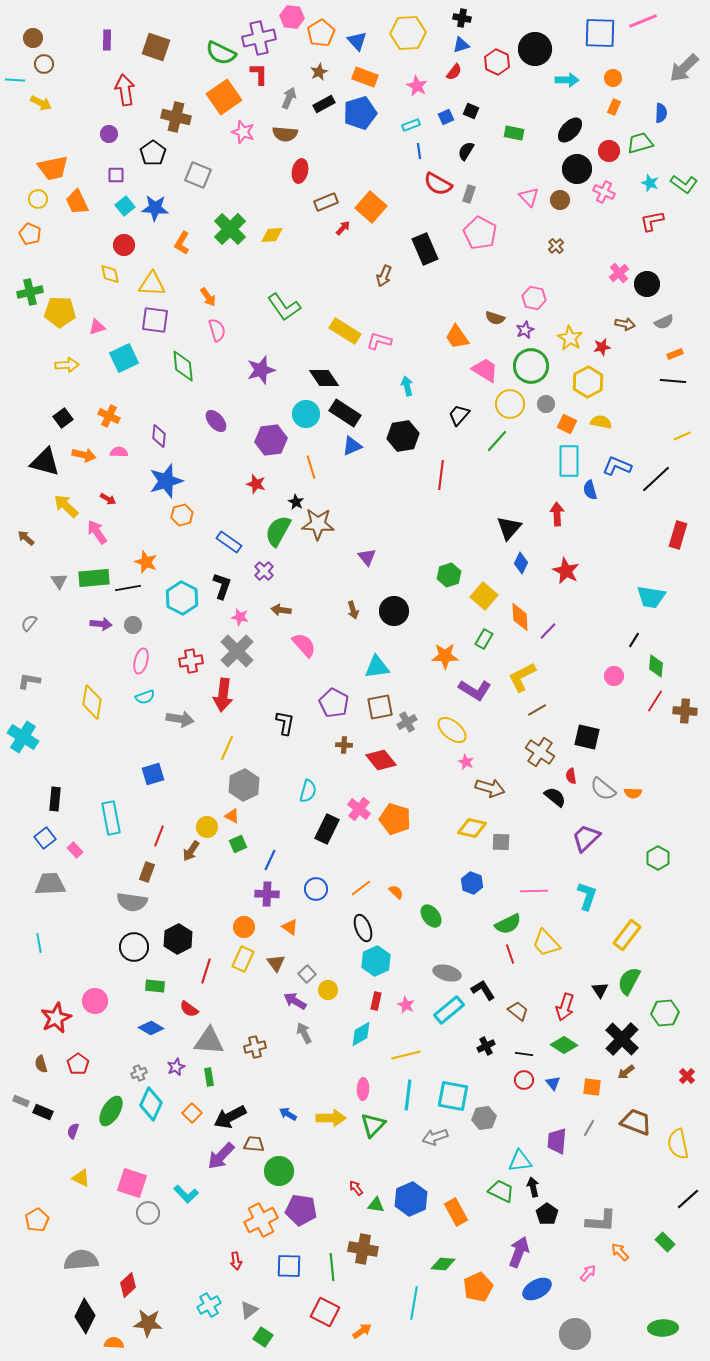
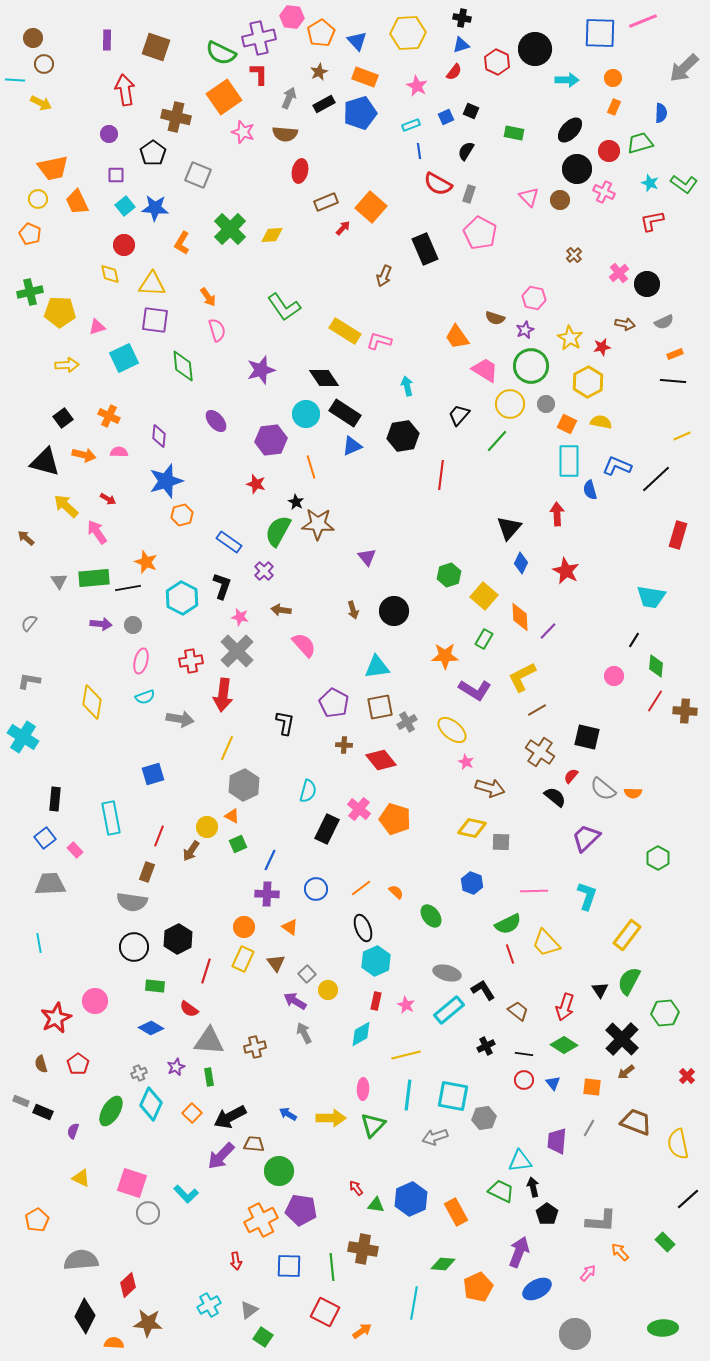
brown cross at (556, 246): moved 18 px right, 9 px down
red semicircle at (571, 776): rotated 49 degrees clockwise
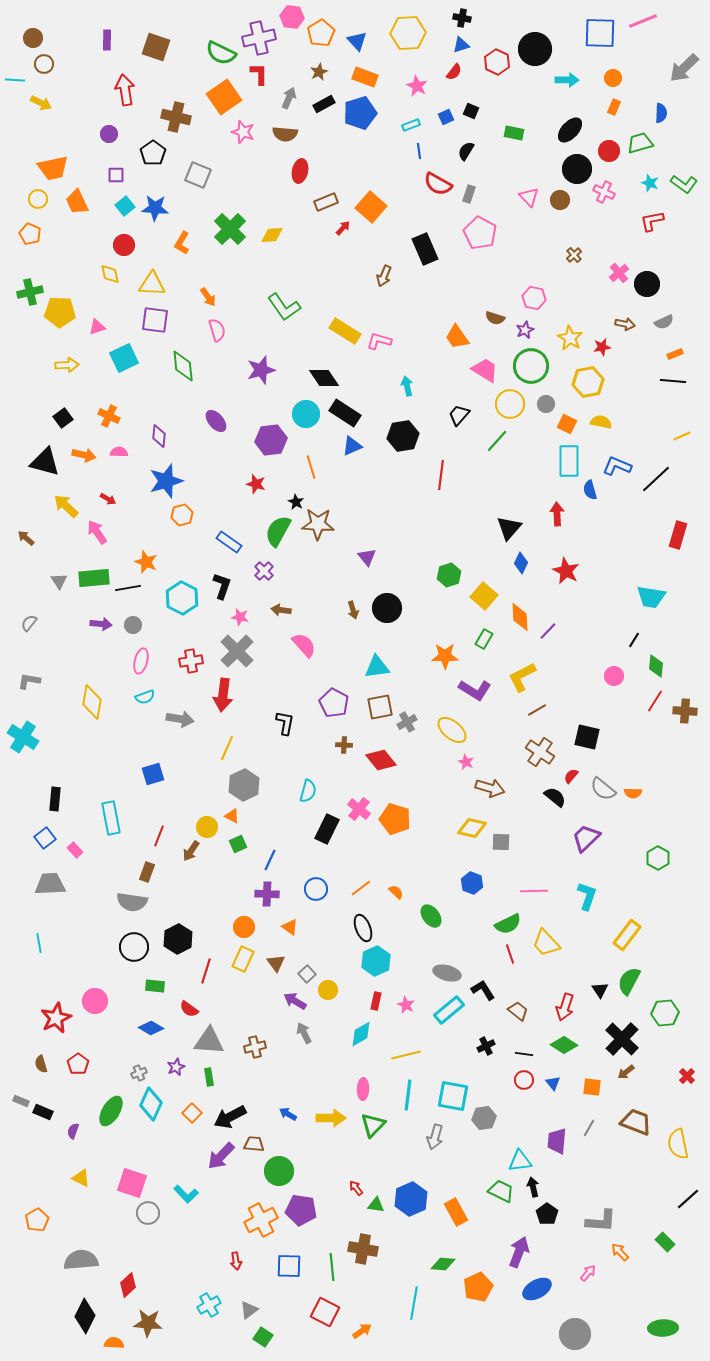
yellow hexagon at (588, 382): rotated 16 degrees clockwise
black circle at (394, 611): moved 7 px left, 3 px up
gray arrow at (435, 1137): rotated 55 degrees counterclockwise
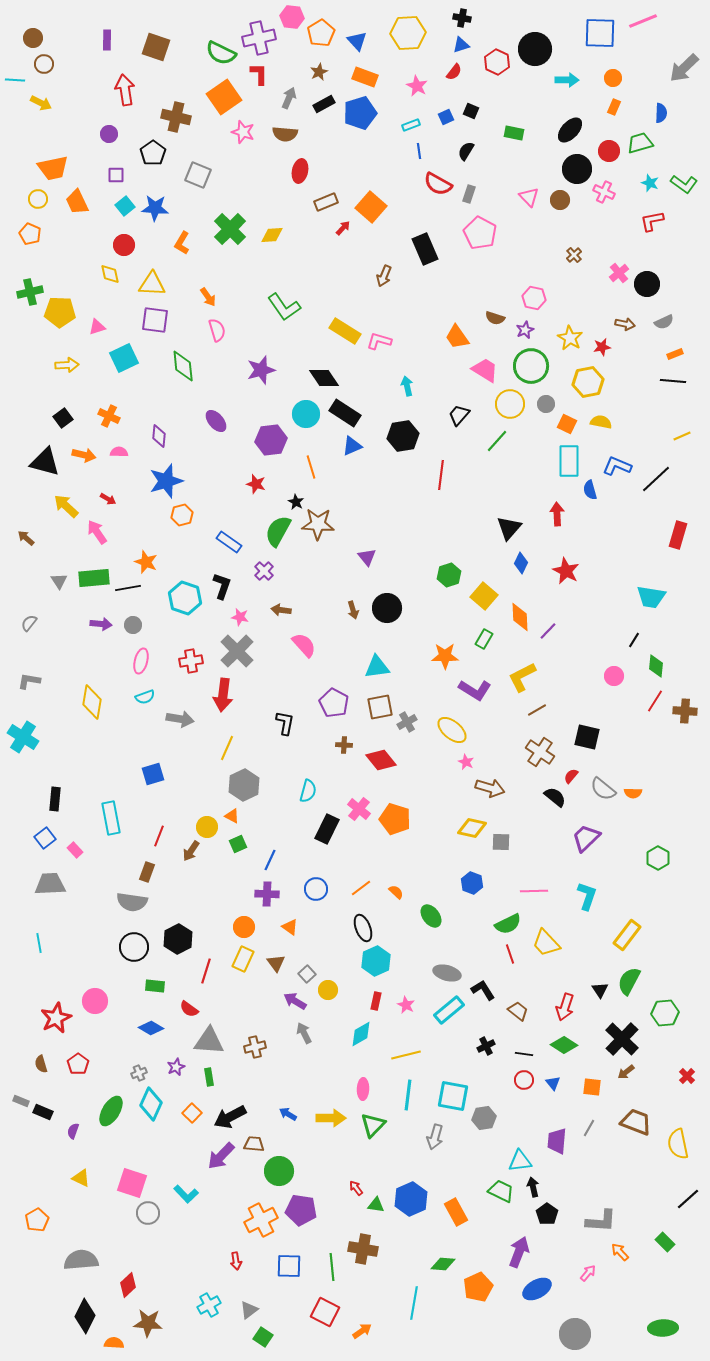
cyan hexagon at (182, 598): moved 3 px right; rotated 8 degrees counterclockwise
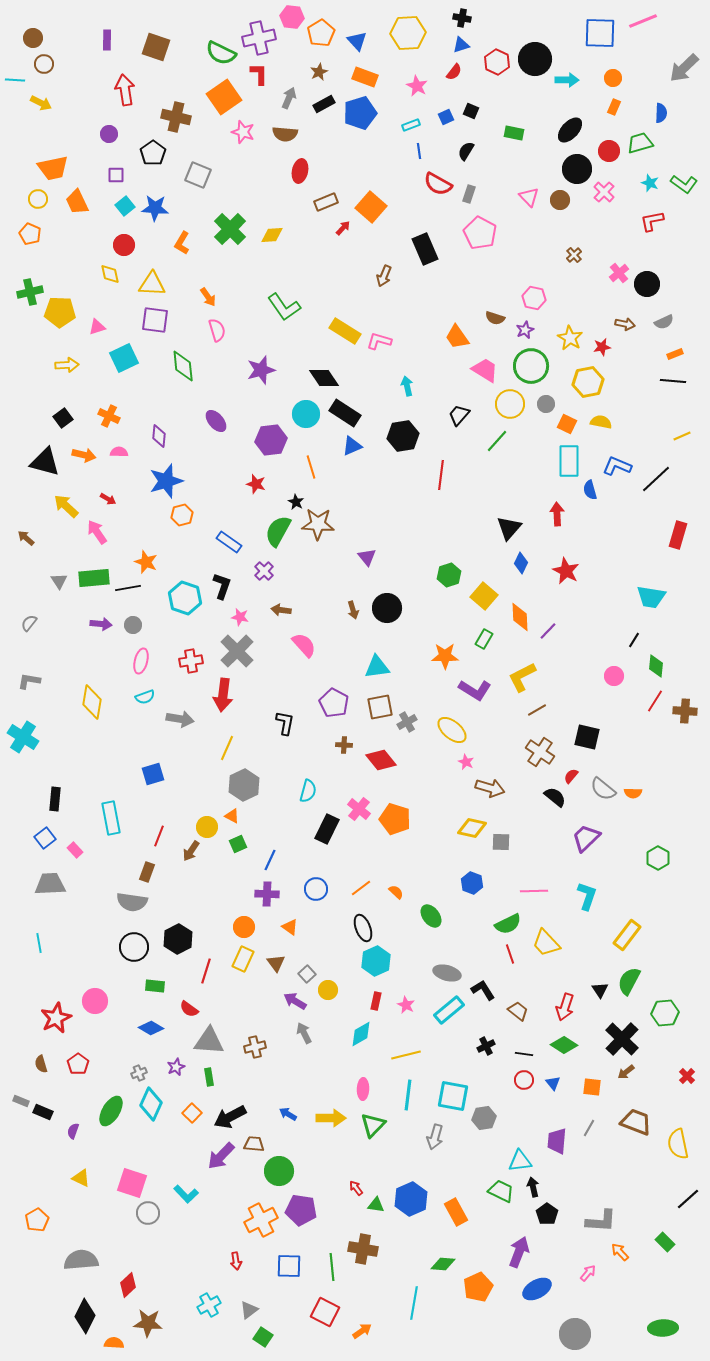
black circle at (535, 49): moved 10 px down
pink cross at (604, 192): rotated 20 degrees clockwise
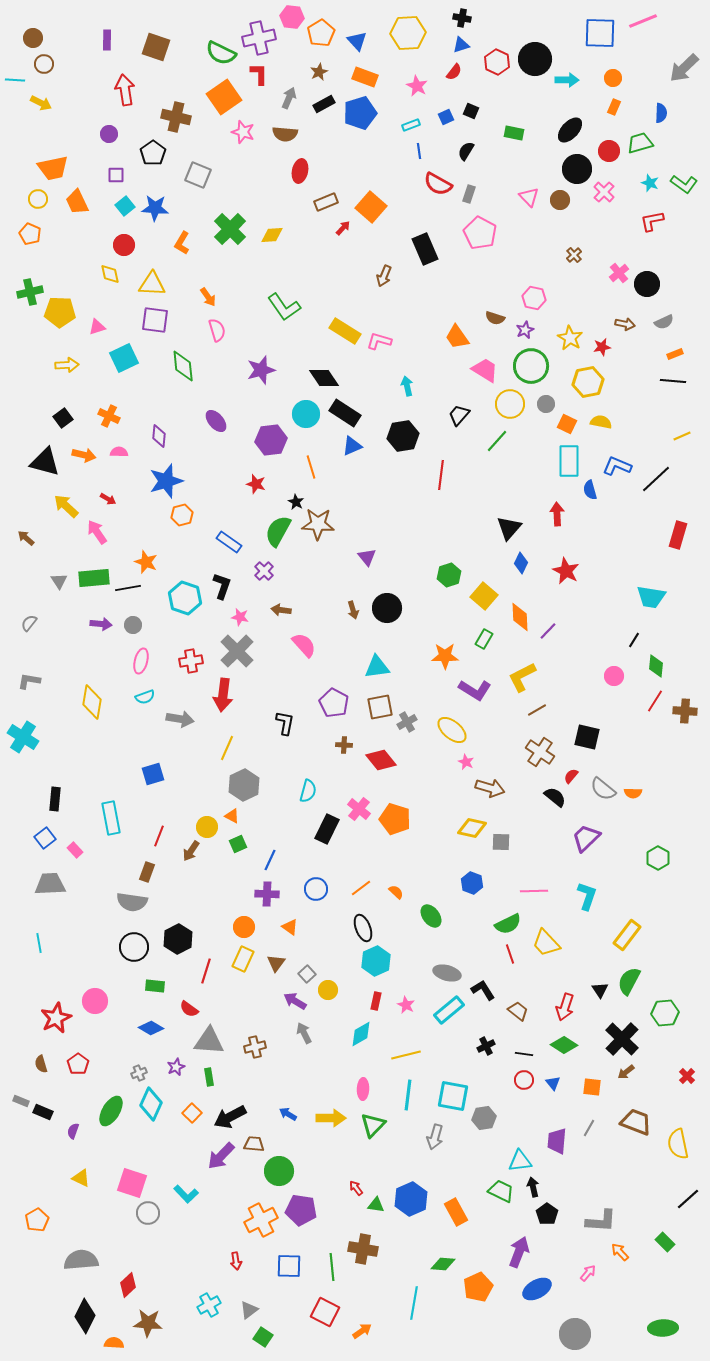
brown triangle at (276, 963): rotated 12 degrees clockwise
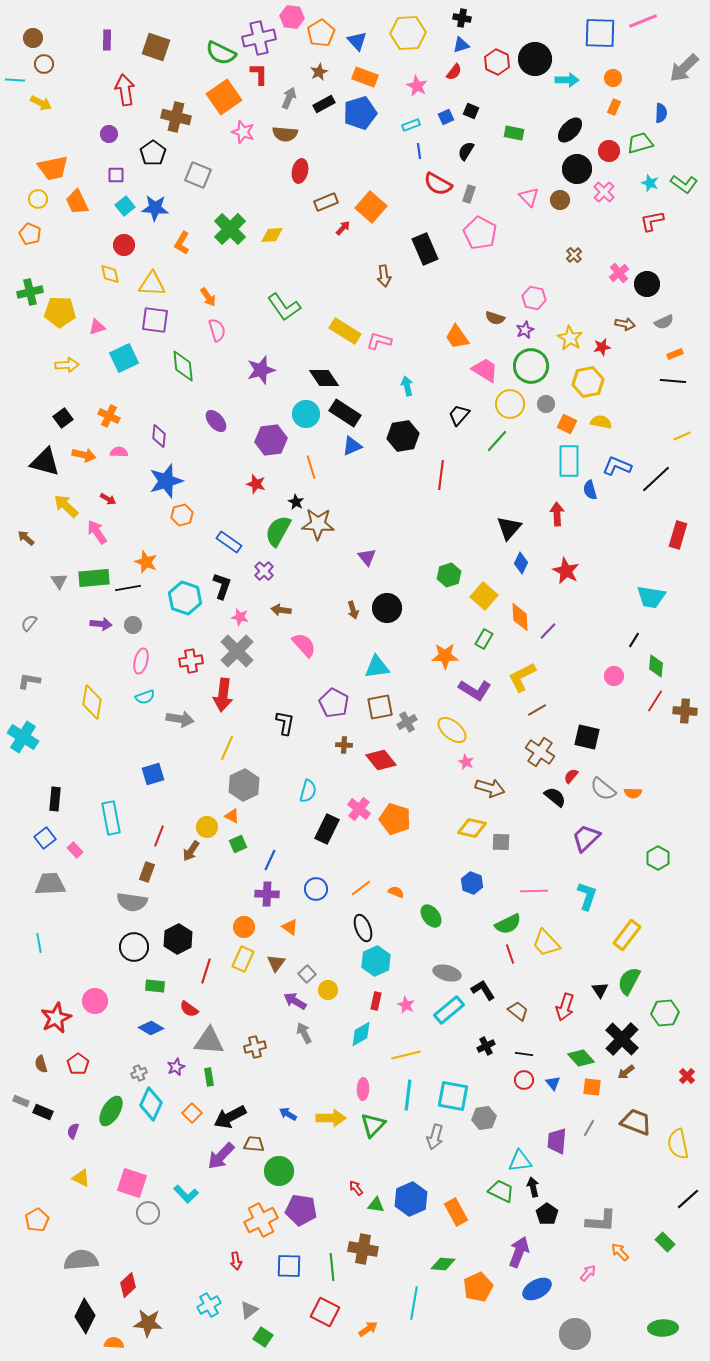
brown arrow at (384, 276): rotated 30 degrees counterclockwise
orange semicircle at (396, 892): rotated 21 degrees counterclockwise
green diamond at (564, 1045): moved 17 px right, 13 px down; rotated 16 degrees clockwise
orange arrow at (362, 1331): moved 6 px right, 2 px up
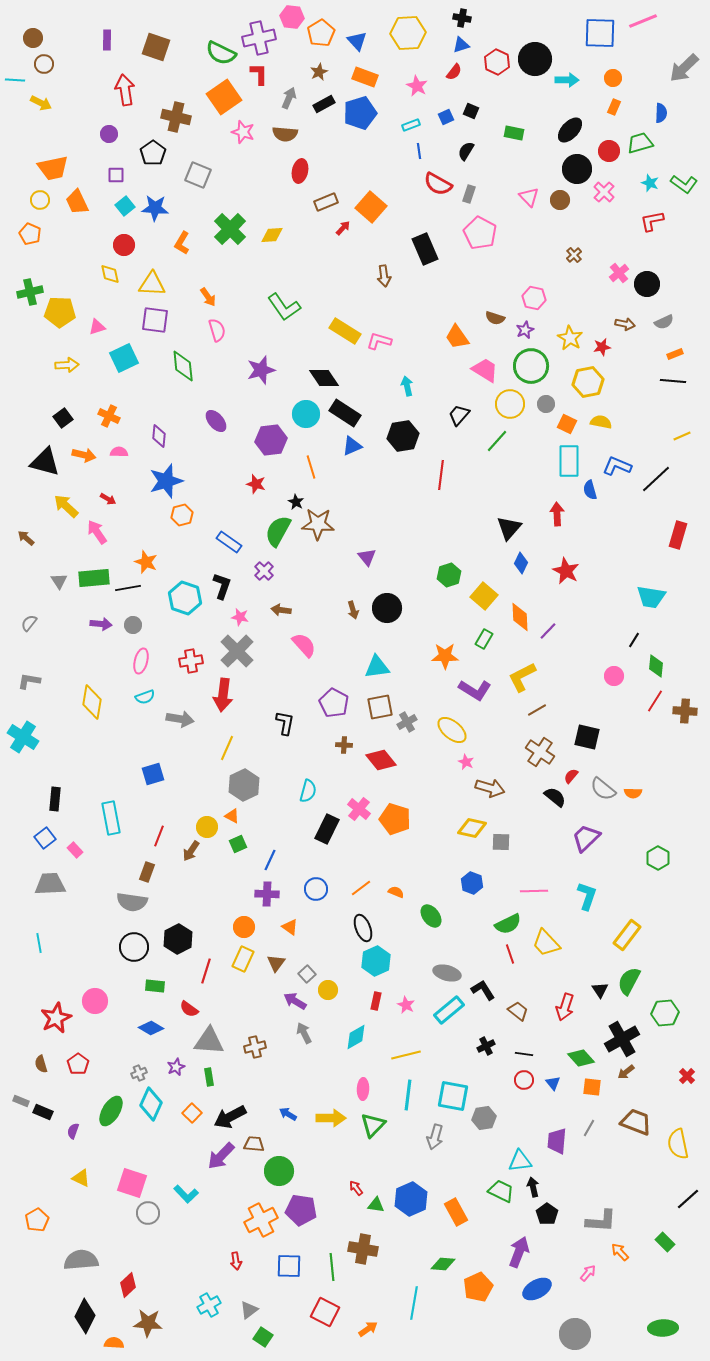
yellow circle at (38, 199): moved 2 px right, 1 px down
cyan diamond at (361, 1034): moved 5 px left, 3 px down
black cross at (622, 1039): rotated 16 degrees clockwise
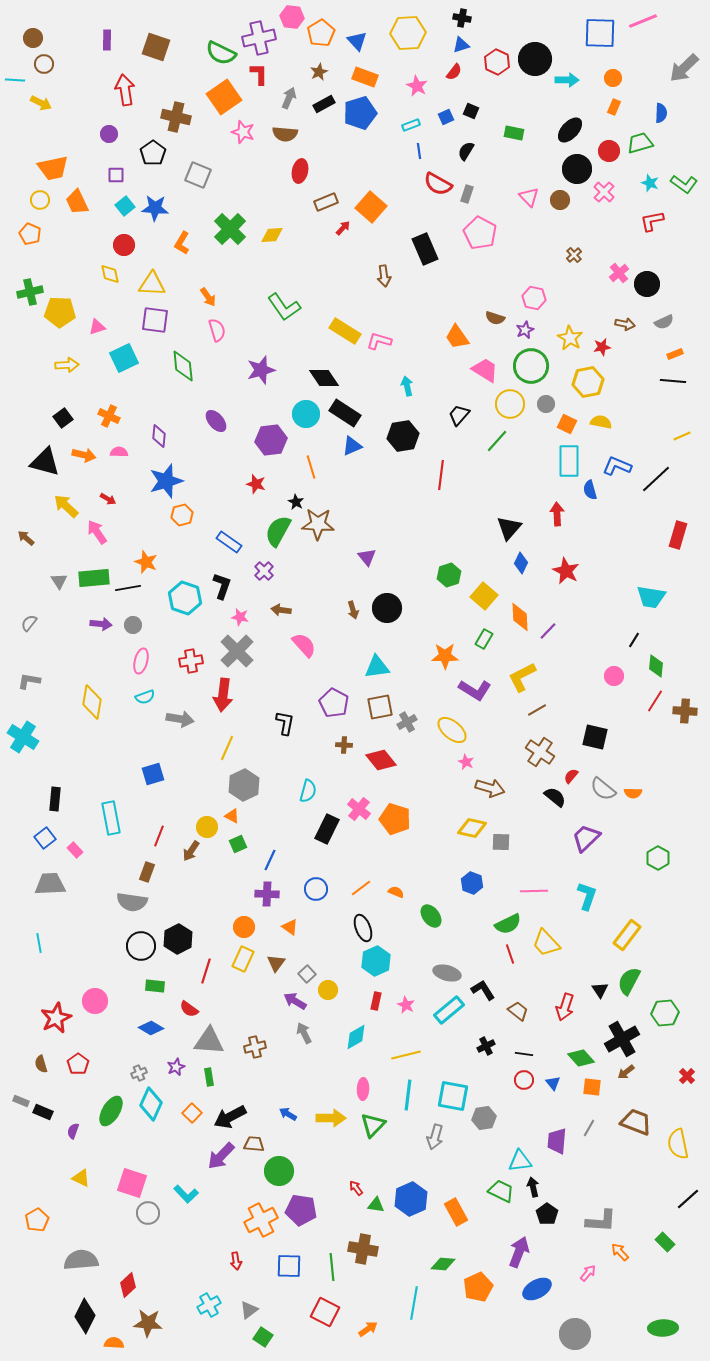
gray rectangle at (469, 194): moved 2 px left
black square at (587, 737): moved 8 px right
black circle at (134, 947): moved 7 px right, 1 px up
